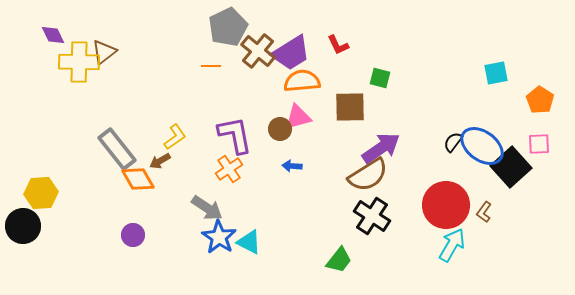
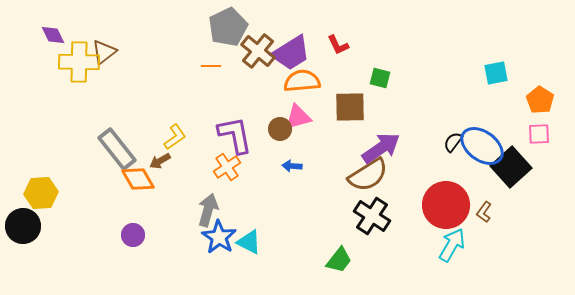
pink square: moved 10 px up
orange cross: moved 2 px left, 2 px up
gray arrow: moved 1 px right, 2 px down; rotated 108 degrees counterclockwise
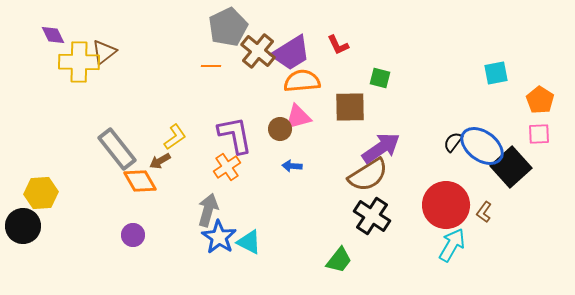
orange diamond: moved 2 px right, 2 px down
